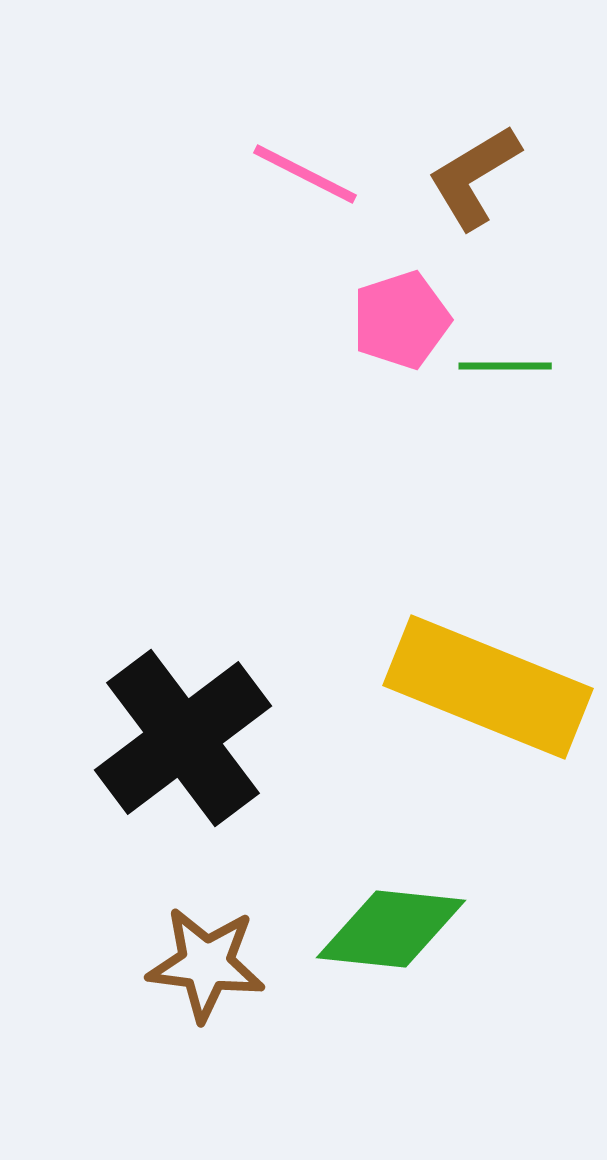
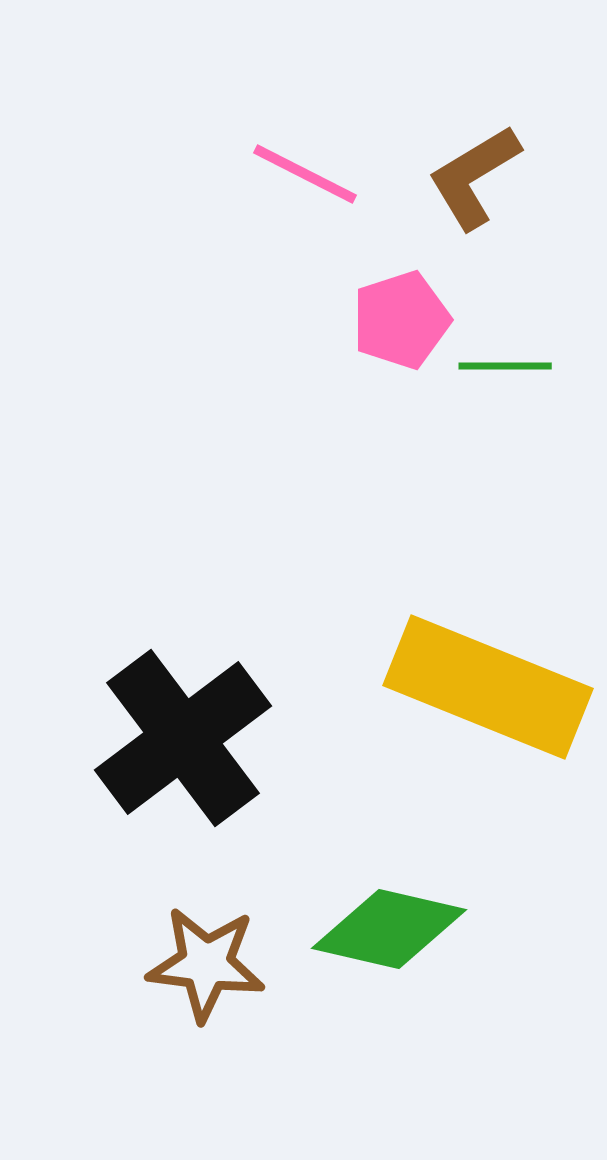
green diamond: moved 2 px left; rotated 7 degrees clockwise
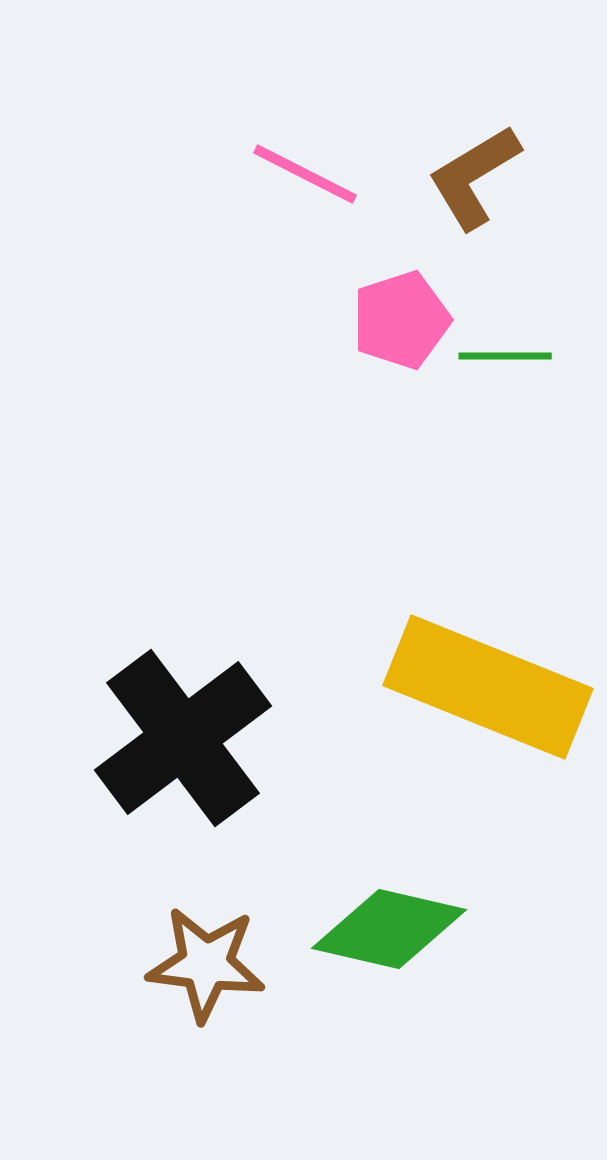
green line: moved 10 px up
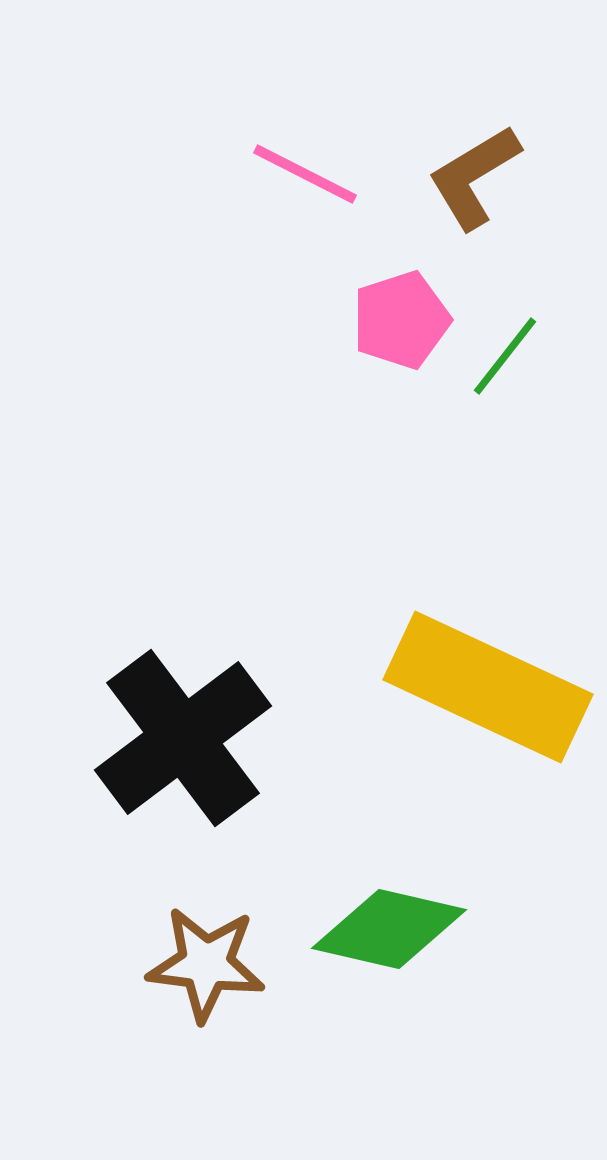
green line: rotated 52 degrees counterclockwise
yellow rectangle: rotated 3 degrees clockwise
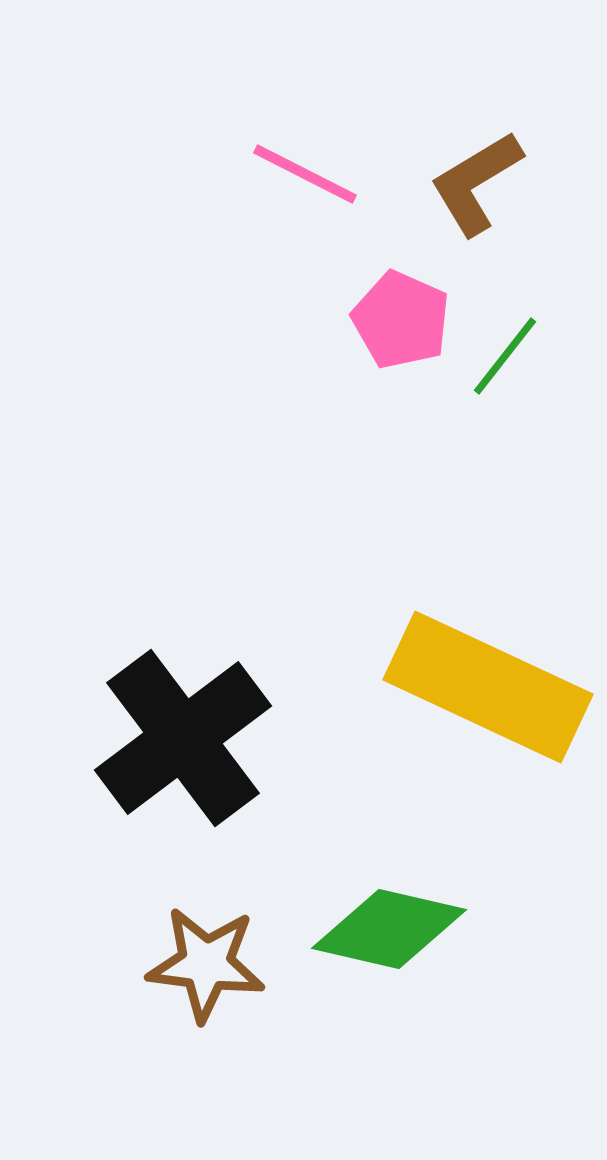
brown L-shape: moved 2 px right, 6 px down
pink pentagon: rotated 30 degrees counterclockwise
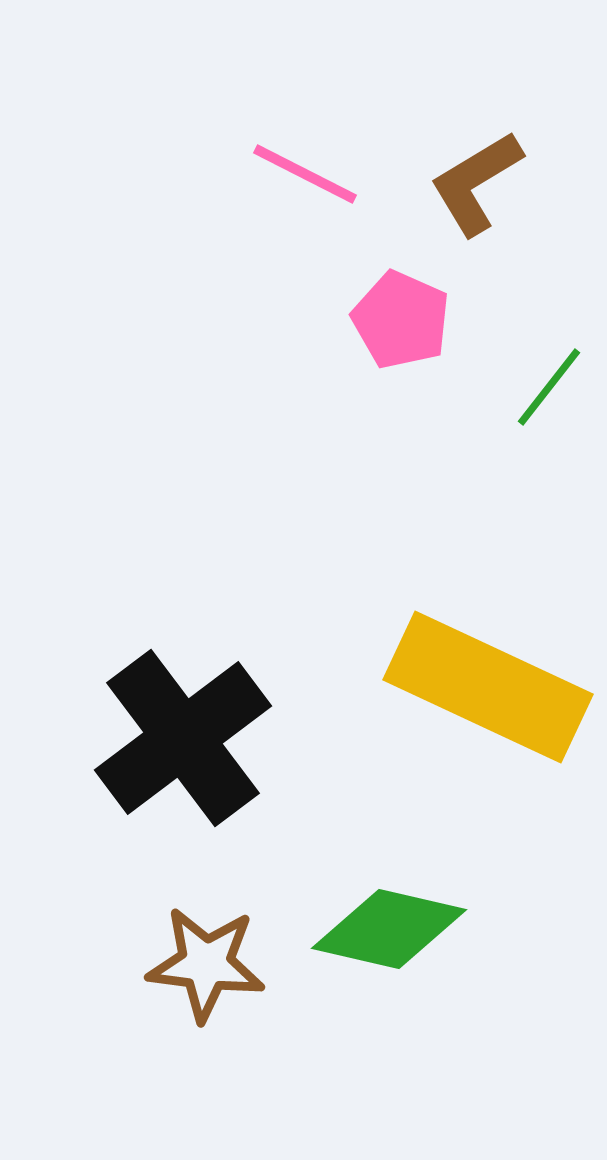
green line: moved 44 px right, 31 px down
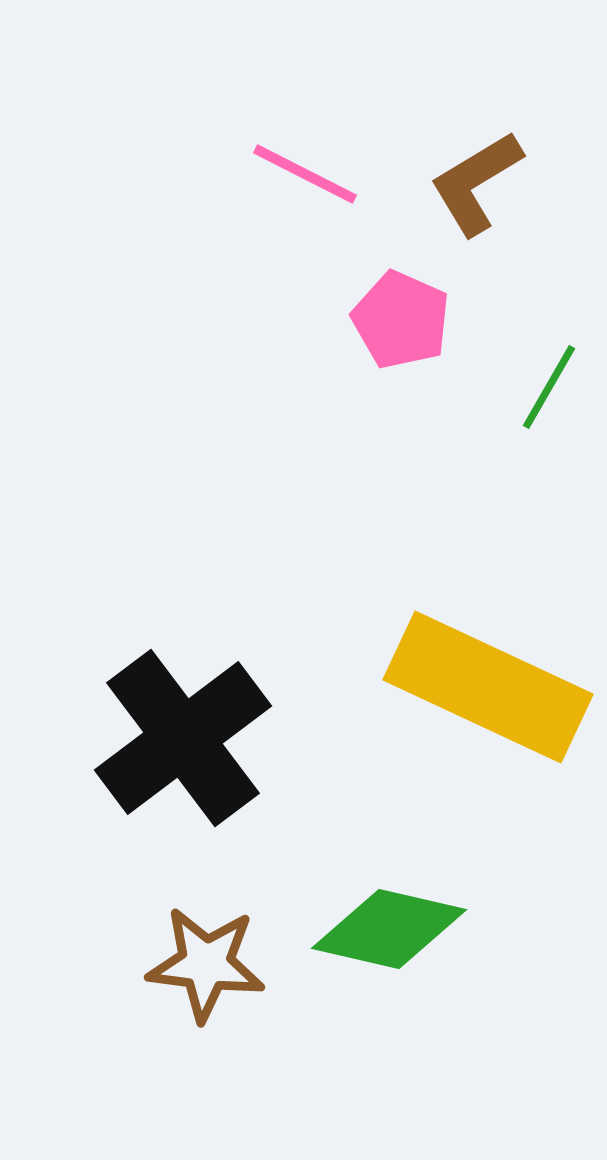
green line: rotated 8 degrees counterclockwise
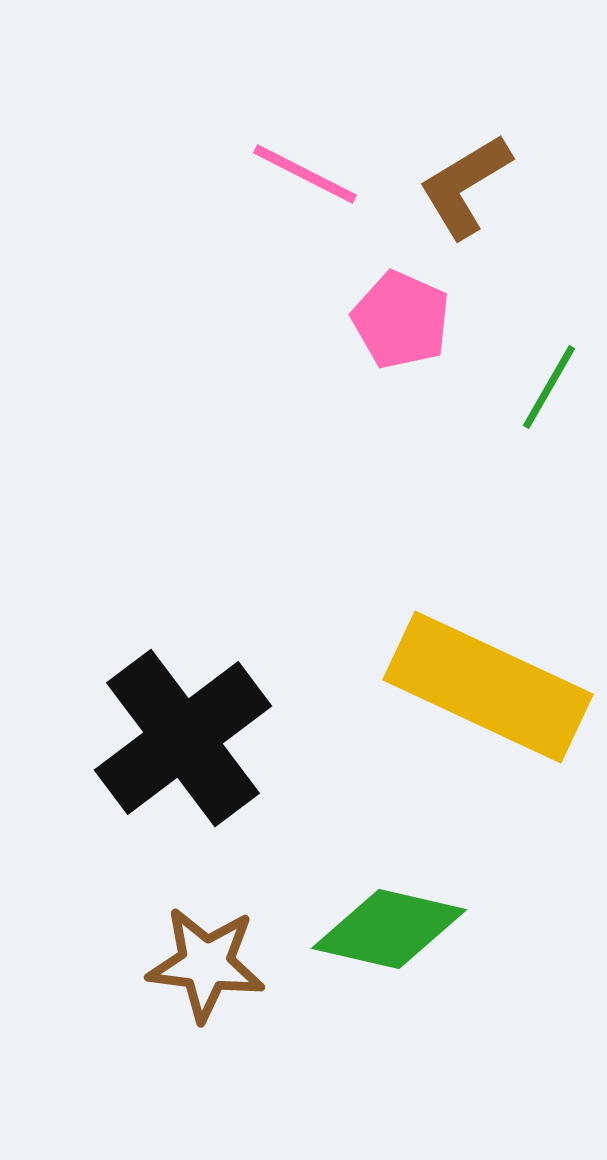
brown L-shape: moved 11 px left, 3 px down
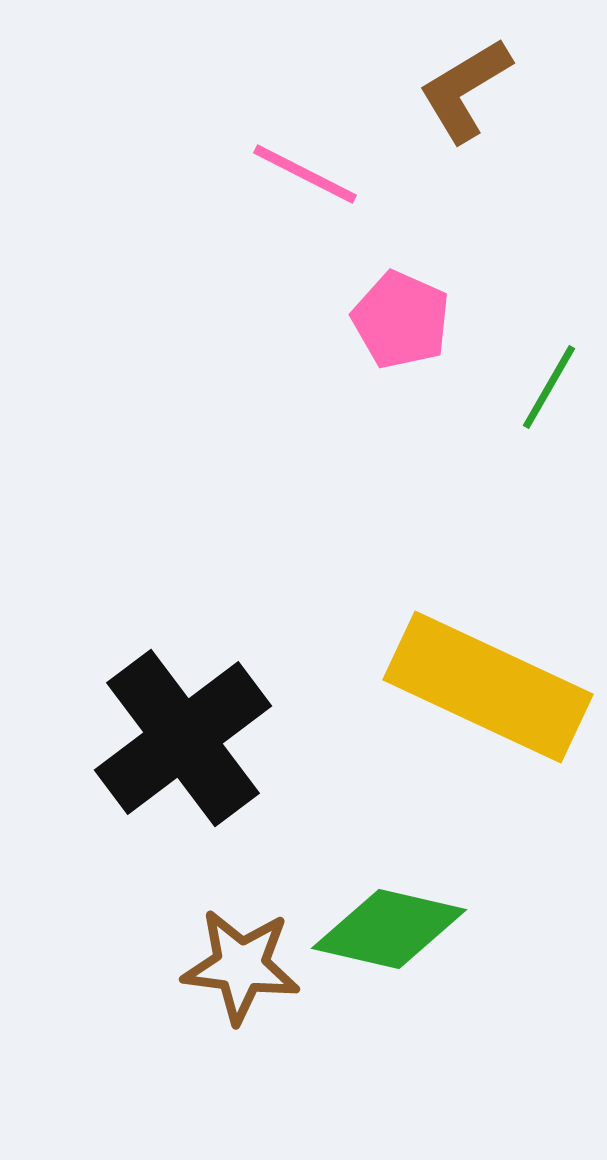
brown L-shape: moved 96 px up
brown star: moved 35 px right, 2 px down
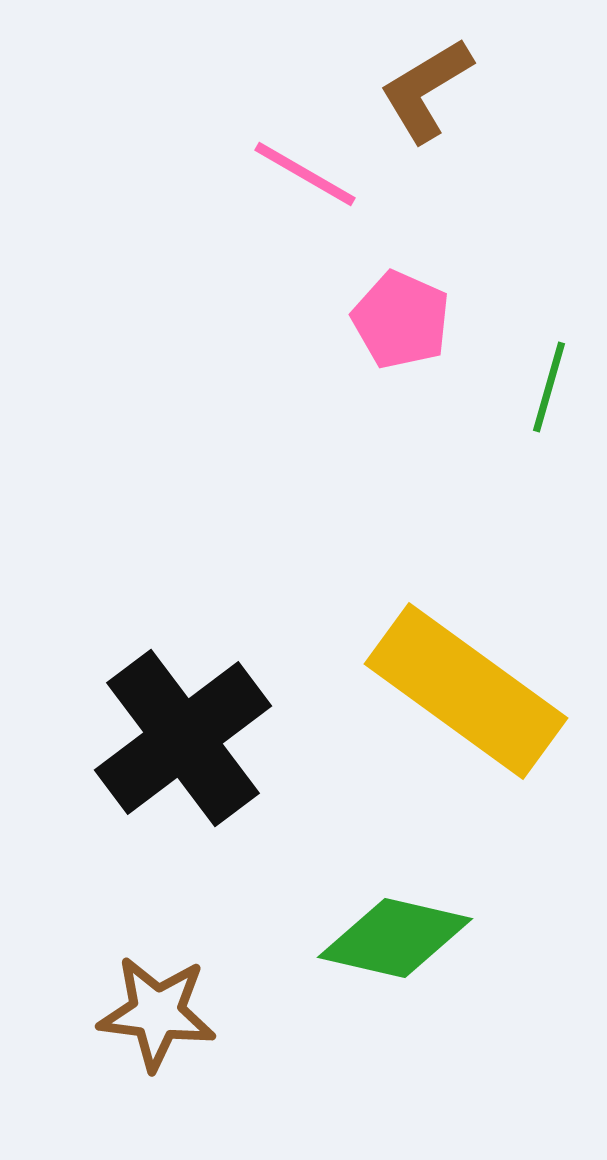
brown L-shape: moved 39 px left
pink line: rotated 3 degrees clockwise
green line: rotated 14 degrees counterclockwise
yellow rectangle: moved 22 px left, 4 px down; rotated 11 degrees clockwise
green diamond: moved 6 px right, 9 px down
brown star: moved 84 px left, 47 px down
